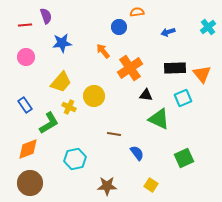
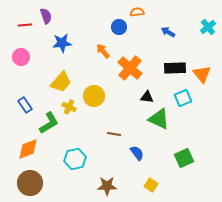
blue arrow: rotated 48 degrees clockwise
pink circle: moved 5 px left
orange cross: rotated 15 degrees counterclockwise
black triangle: moved 1 px right, 2 px down
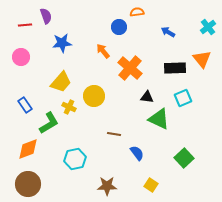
orange triangle: moved 15 px up
green square: rotated 18 degrees counterclockwise
brown circle: moved 2 px left, 1 px down
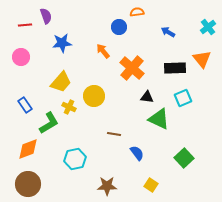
orange cross: moved 2 px right
